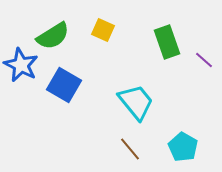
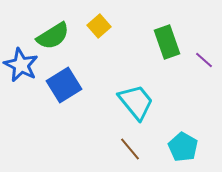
yellow square: moved 4 px left, 4 px up; rotated 25 degrees clockwise
blue square: rotated 28 degrees clockwise
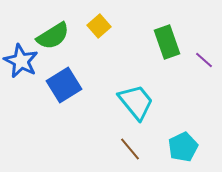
blue star: moved 4 px up
cyan pentagon: rotated 16 degrees clockwise
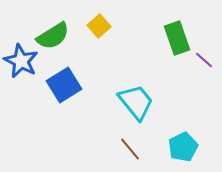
green rectangle: moved 10 px right, 4 px up
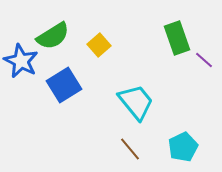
yellow square: moved 19 px down
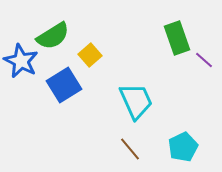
yellow square: moved 9 px left, 10 px down
cyan trapezoid: moved 1 px up; rotated 15 degrees clockwise
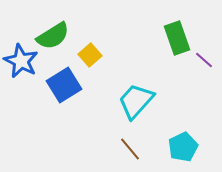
cyan trapezoid: rotated 114 degrees counterclockwise
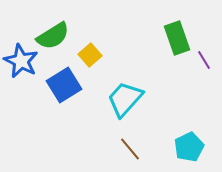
purple line: rotated 18 degrees clockwise
cyan trapezoid: moved 11 px left, 2 px up
cyan pentagon: moved 6 px right
